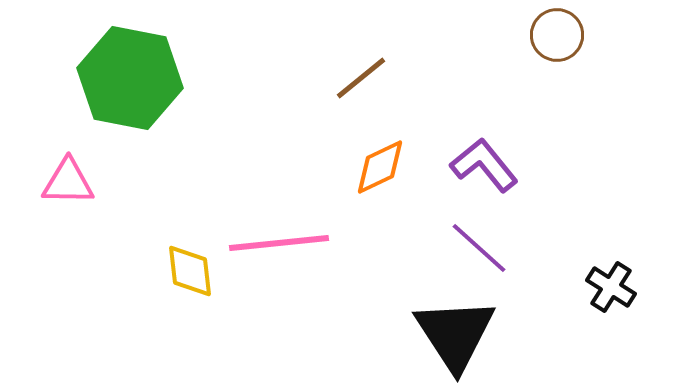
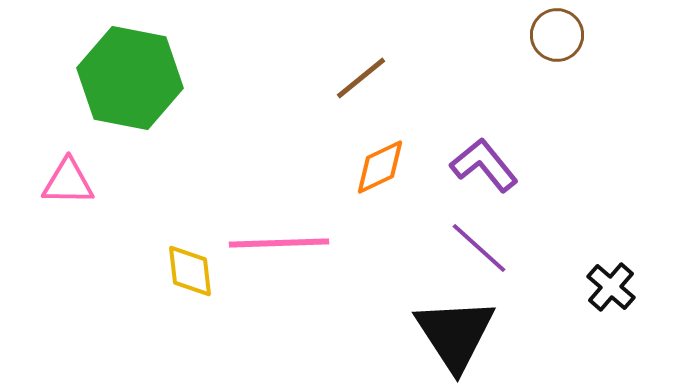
pink line: rotated 4 degrees clockwise
black cross: rotated 9 degrees clockwise
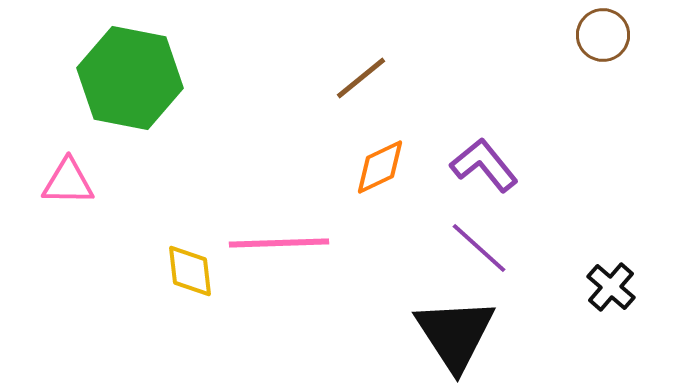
brown circle: moved 46 px right
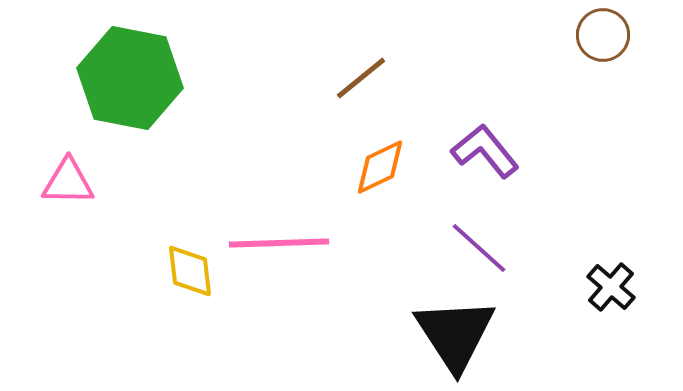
purple L-shape: moved 1 px right, 14 px up
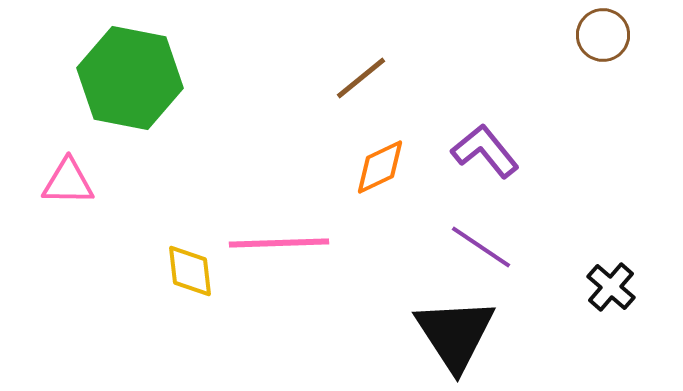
purple line: moved 2 px right, 1 px up; rotated 8 degrees counterclockwise
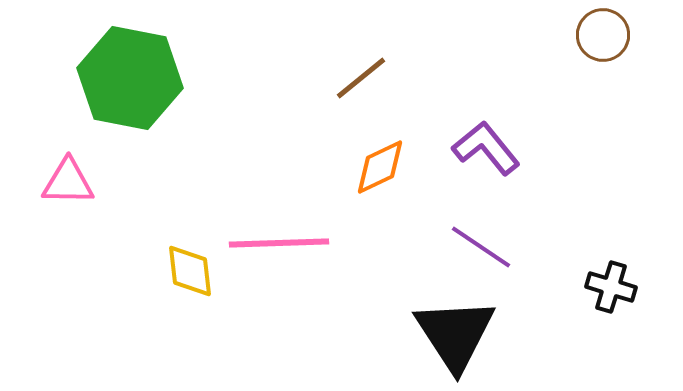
purple L-shape: moved 1 px right, 3 px up
black cross: rotated 24 degrees counterclockwise
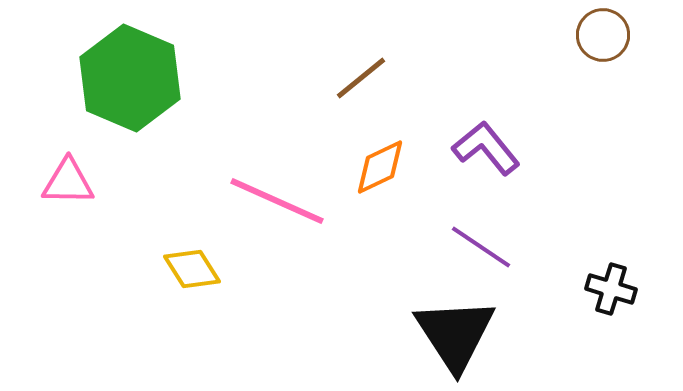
green hexagon: rotated 12 degrees clockwise
pink line: moved 2 px left, 42 px up; rotated 26 degrees clockwise
yellow diamond: moved 2 px right, 2 px up; rotated 26 degrees counterclockwise
black cross: moved 2 px down
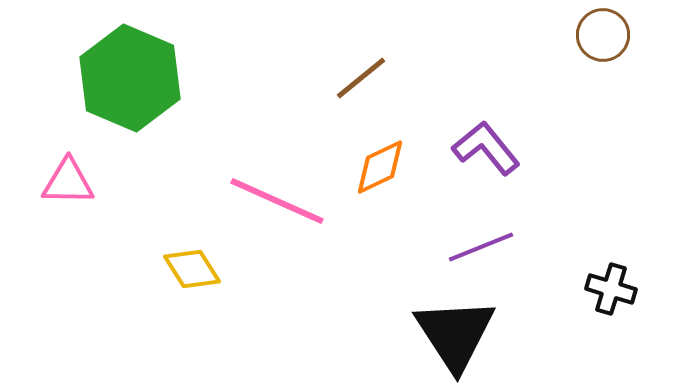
purple line: rotated 56 degrees counterclockwise
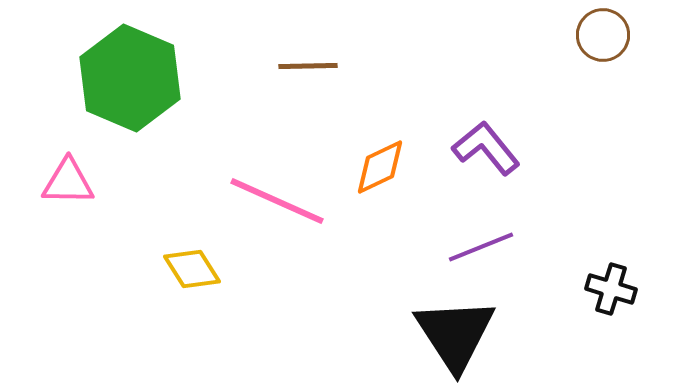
brown line: moved 53 px left, 12 px up; rotated 38 degrees clockwise
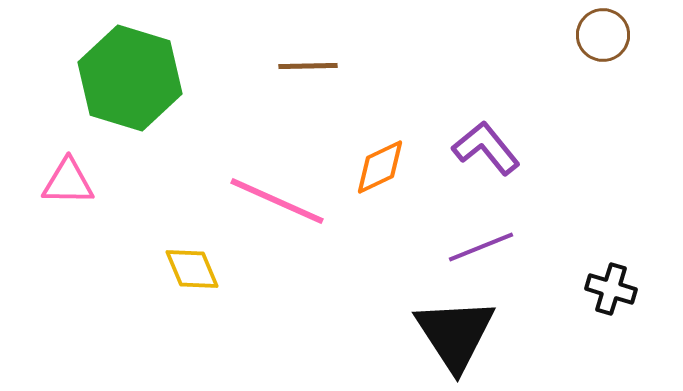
green hexagon: rotated 6 degrees counterclockwise
yellow diamond: rotated 10 degrees clockwise
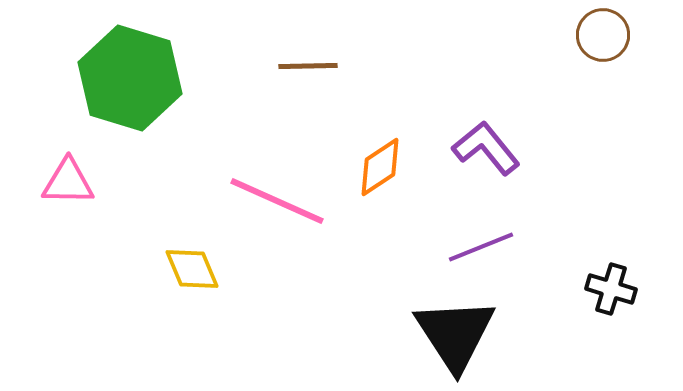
orange diamond: rotated 8 degrees counterclockwise
